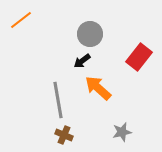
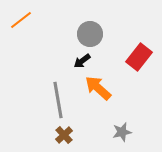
brown cross: rotated 24 degrees clockwise
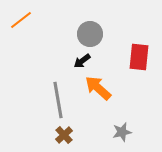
red rectangle: rotated 32 degrees counterclockwise
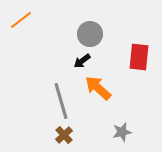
gray line: moved 3 px right, 1 px down; rotated 6 degrees counterclockwise
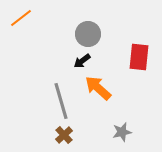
orange line: moved 2 px up
gray circle: moved 2 px left
